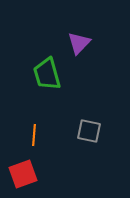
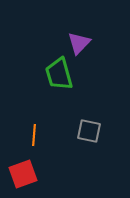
green trapezoid: moved 12 px right
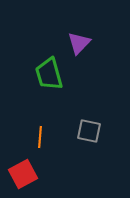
green trapezoid: moved 10 px left
orange line: moved 6 px right, 2 px down
red square: rotated 8 degrees counterclockwise
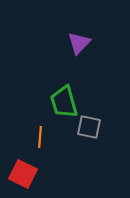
green trapezoid: moved 15 px right, 28 px down
gray square: moved 4 px up
red square: rotated 36 degrees counterclockwise
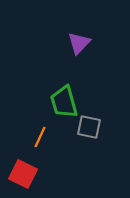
orange line: rotated 20 degrees clockwise
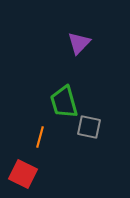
orange line: rotated 10 degrees counterclockwise
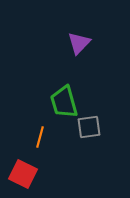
gray square: rotated 20 degrees counterclockwise
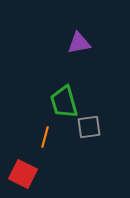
purple triangle: rotated 35 degrees clockwise
orange line: moved 5 px right
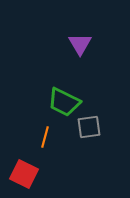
purple triangle: moved 1 px right, 1 px down; rotated 50 degrees counterclockwise
green trapezoid: rotated 48 degrees counterclockwise
red square: moved 1 px right
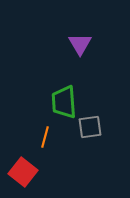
green trapezoid: rotated 60 degrees clockwise
gray square: moved 1 px right
red square: moved 1 px left, 2 px up; rotated 12 degrees clockwise
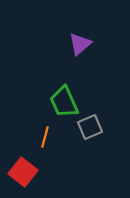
purple triangle: rotated 20 degrees clockwise
green trapezoid: rotated 20 degrees counterclockwise
gray square: rotated 15 degrees counterclockwise
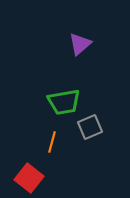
green trapezoid: rotated 76 degrees counterclockwise
orange line: moved 7 px right, 5 px down
red square: moved 6 px right, 6 px down
